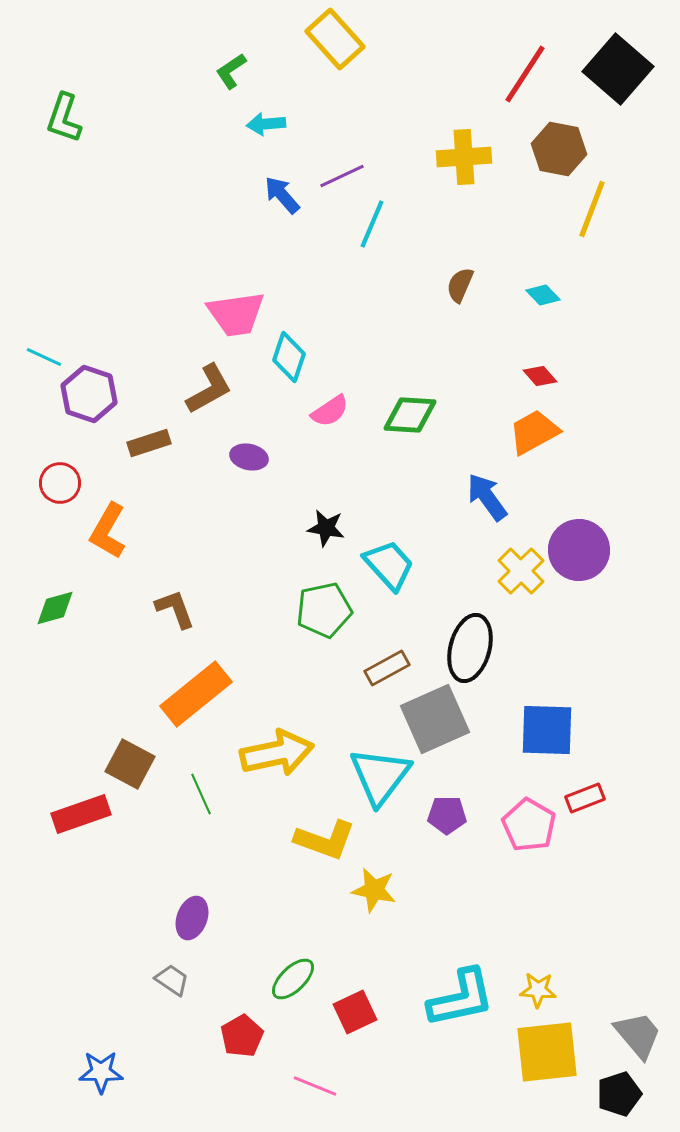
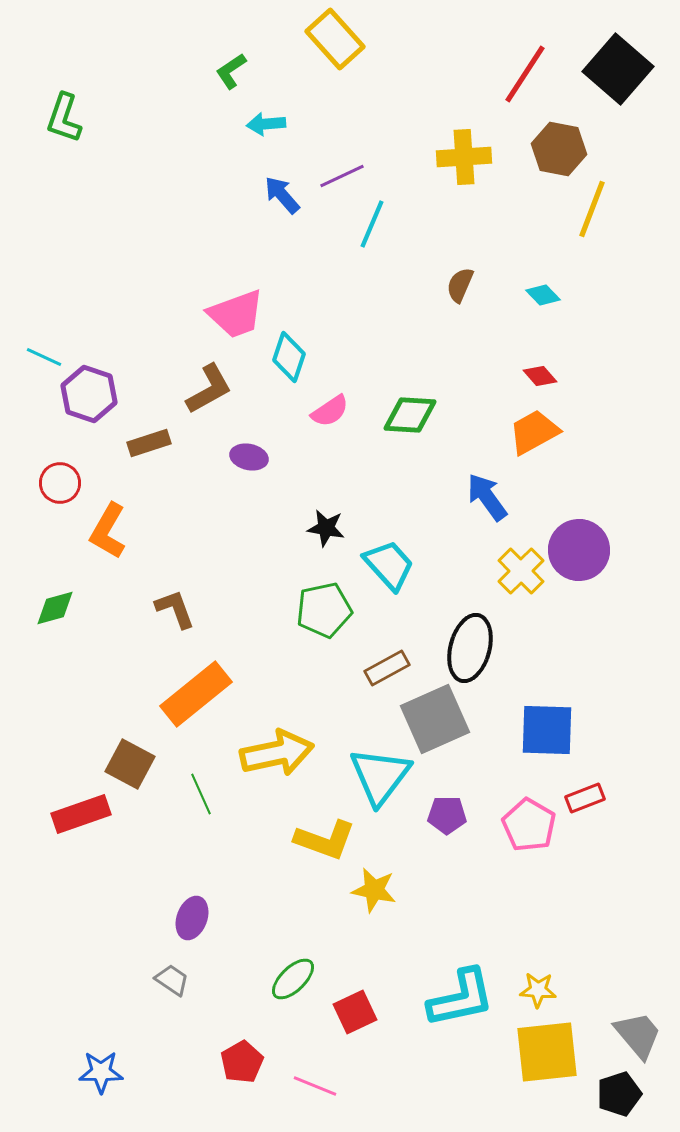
pink trapezoid at (236, 314): rotated 12 degrees counterclockwise
red pentagon at (242, 1036): moved 26 px down
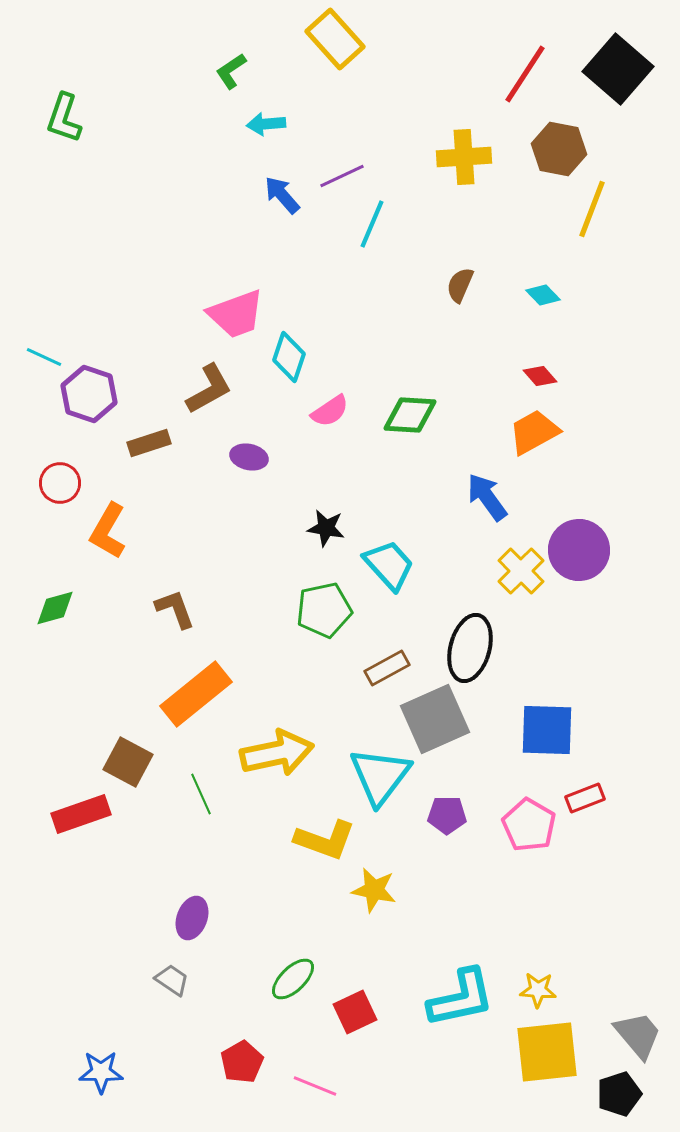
brown square at (130, 764): moved 2 px left, 2 px up
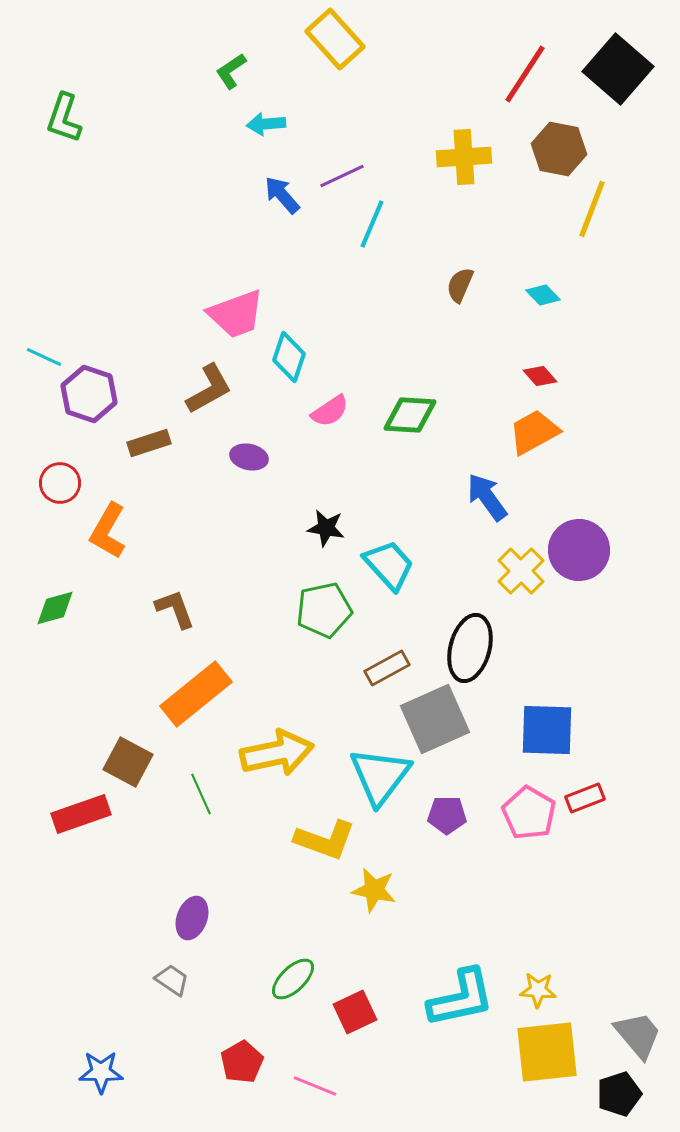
pink pentagon at (529, 825): moved 12 px up
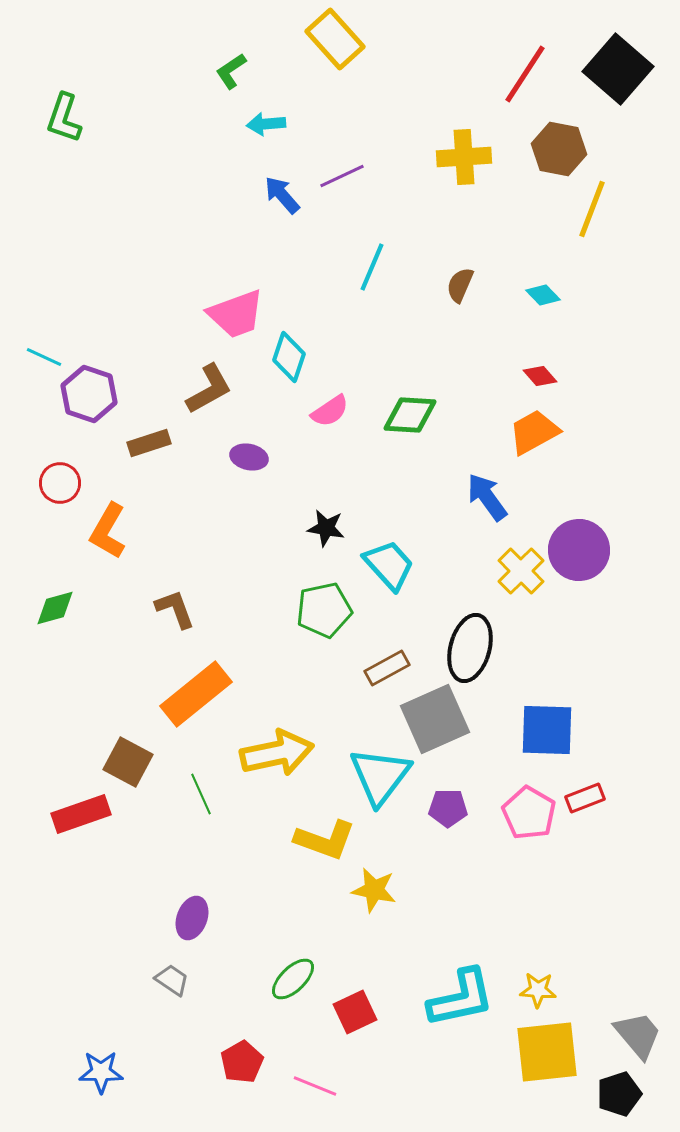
cyan line at (372, 224): moved 43 px down
purple pentagon at (447, 815): moved 1 px right, 7 px up
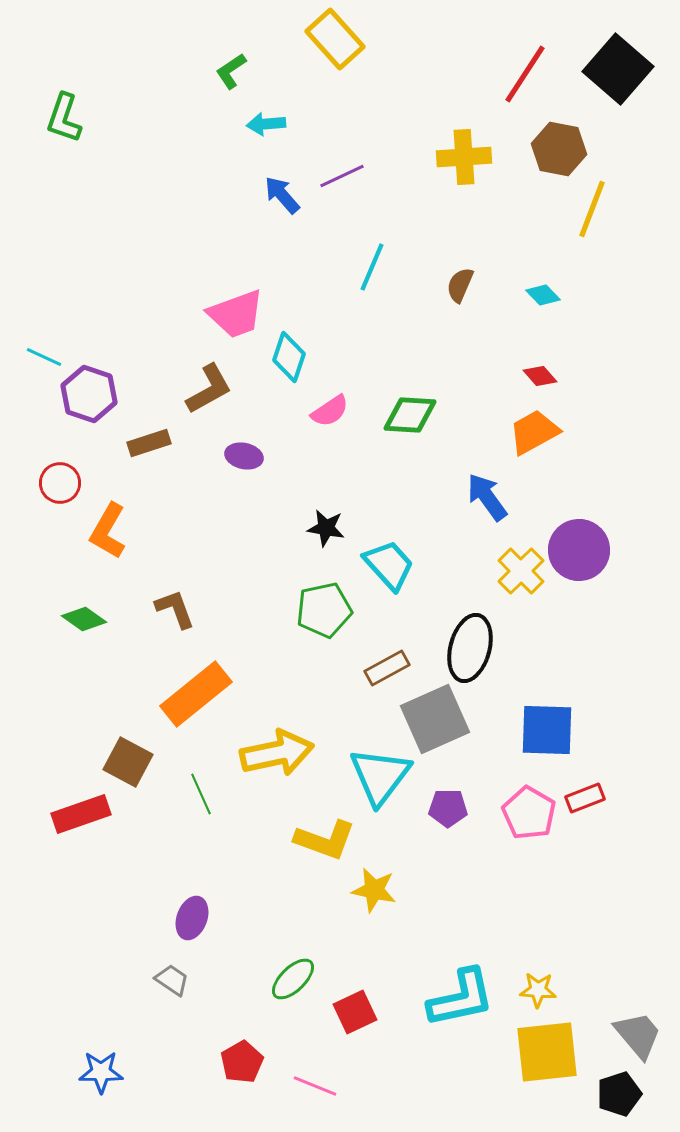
purple ellipse at (249, 457): moved 5 px left, 1 px up
green diamond at (55, 608): moved 29 px right, 11 px down; rotated 51 degrees clockwise
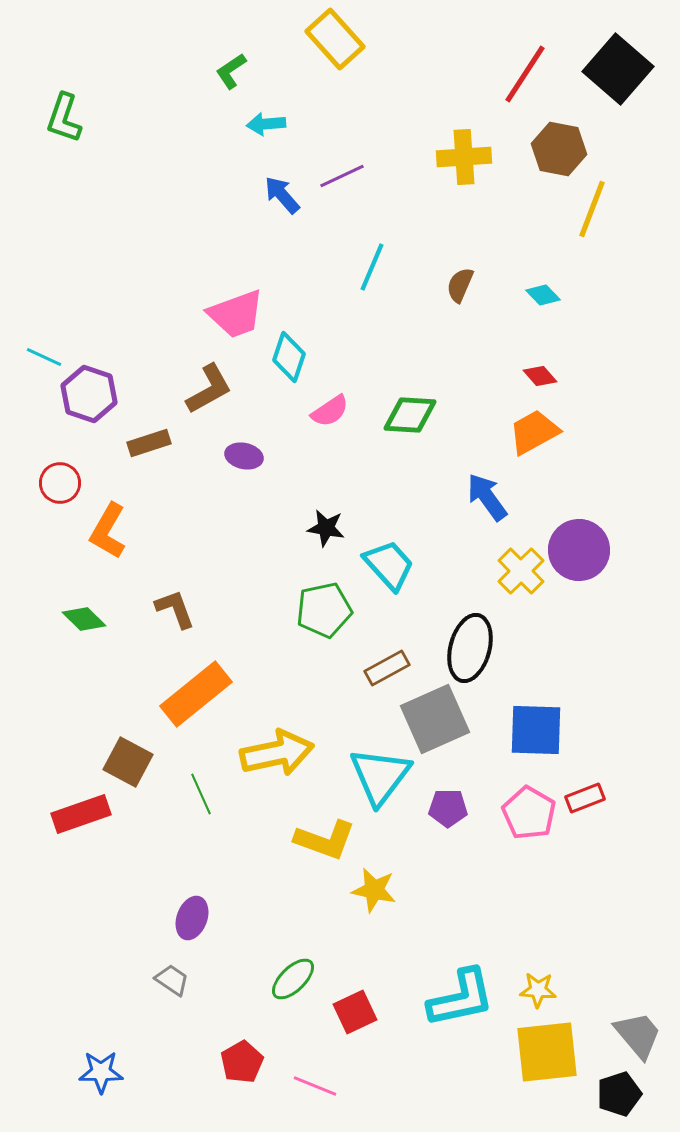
green diamond at (84, 619): rotated 9 degrees clockwise
blue square at (547, 730): moved 11 px left
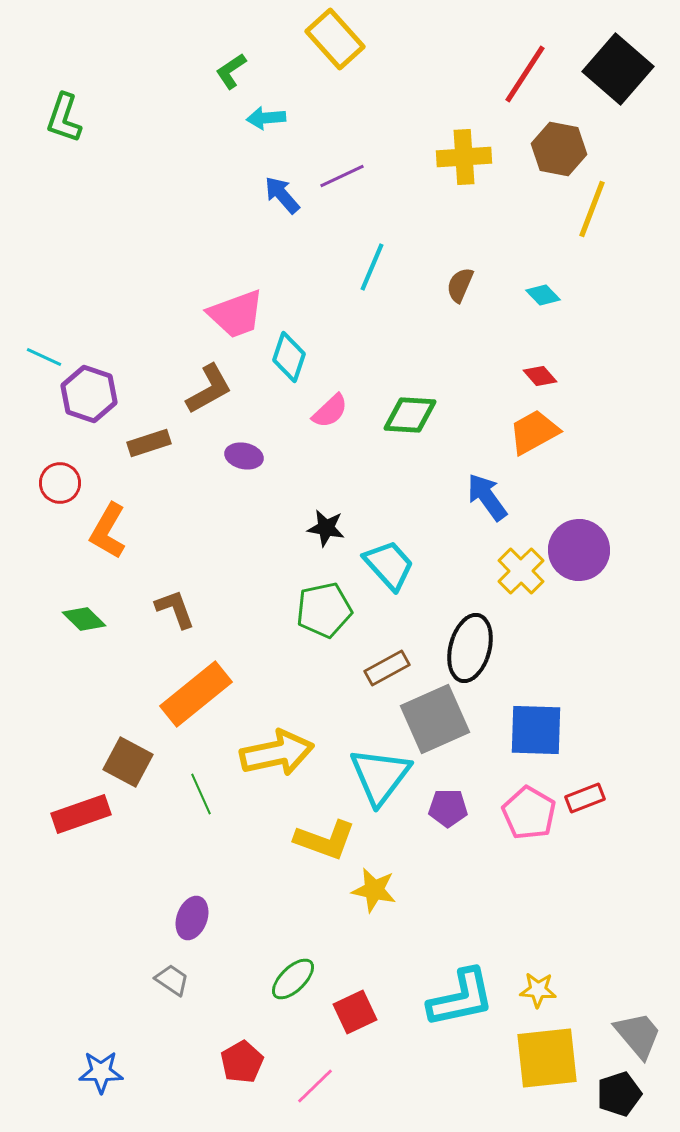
cyan arrow at (266, 124): moved 6 px up
pink semicircle at (330, 411): rotated 9 degrees counterclockwise
yellow square at (547, 1052): moved 6 px down
pink line at (315, 1086): rotated 66 degrees counterclockwise
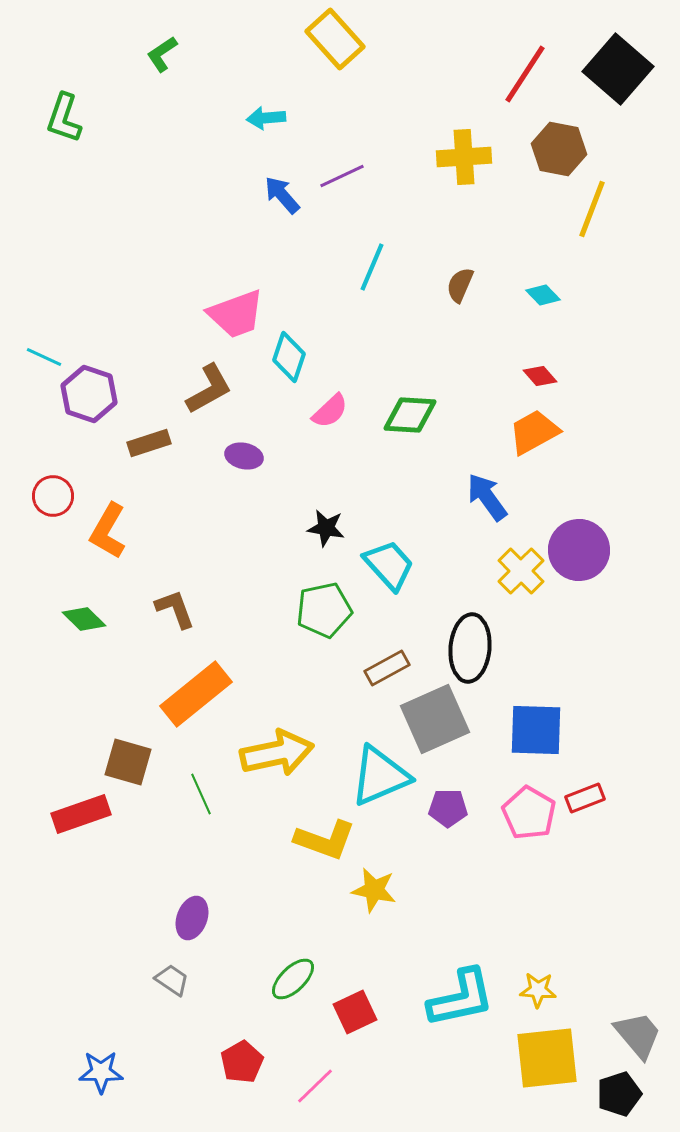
green L-shape at (231, 71): moved 69 px left, 17 px up
red circle at (60, 483): moved 7 px left, 13 px down
black ellipse at (470, 648): rotated 10 degrees counterclockwise
brown square at (128, 762): rotated 12 degrees counterclockwise
cyan triangle at (380, 776): rotated 30 degrees clockwise
